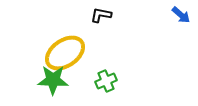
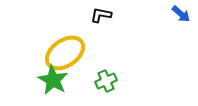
blue arrow: moved 1 px up
green star: rotated 28 degrees clockwise
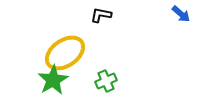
green star: rotated 12 degrees clockwise
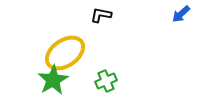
blue arrow: rotated 96 degrees clockwise
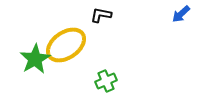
yellow ellipse: moved 1 px right, 8 px up
green star: moved 18 px left, 21 px up
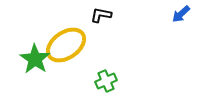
green star: rotated 8 degrees counterclockwise
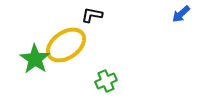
black L-shape: moved 9 px left
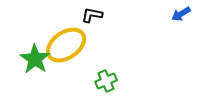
blue arrow: rotated 12 degrees clockwise
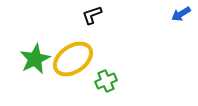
black L-shape: rotated 30 degrees counterclockwise
yellow ellipse: moved 7 px right, 14 px down
green star: rotated 12 degrees clockwise
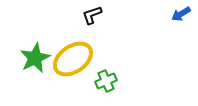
green star: moved 1 px up
